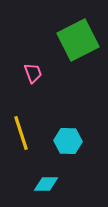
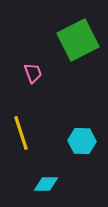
cyan hexagon: moved 14 px right
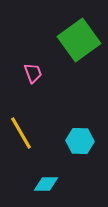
green square: moved 1 px right; rotated 9 degrees counterclockwise
yellow line: rotated 12 degrees counterclockwise
cyan hexagon: moved 2 px left
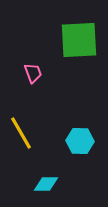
green square: rotated 33 degrees clockwise
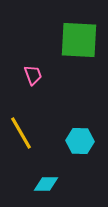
green square: rotated 6 degrees clockwise
pink trapezoid: moved 2 px down
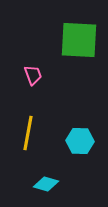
yellow line: moved 7 px right; rotated 40 degrees clockwise
cyan diamond: rotated 15 degrees clockwise
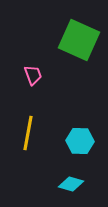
green square: rotated 21 degrees clockwise
cyan diamond: moved 25 px right
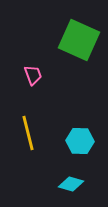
yellow line: rotated 24 degrees counterclockwise
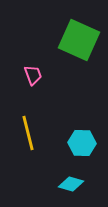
cyan hexagon: moved 2 px right, 2 px down
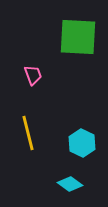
green square: moved 1 px left, 3 px up; rotated 21 degrees counterclockwise
cyan hexagon: rotated 24 degrees clockwise
cyan diamond: moved 1 px left; rotated 20 degrees clockwise
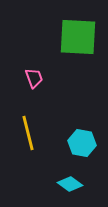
pink trapezoid: moved 1 px right, 3 px down
cyan hexagon: rotated 16 degrees counterclockwise
